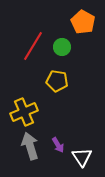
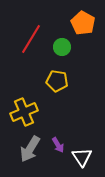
orange pentagon: moved 1 px down
red line: moved 2 px left, 7 px up
gray arrow: moved 3 px down; rotated 132 degrees counterclockwise
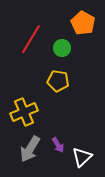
green circle: moved 1 px down
yellow pentagon: moved 1 px right
white triangle: rotated 20 degrees clockwise
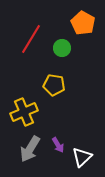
yellow pentagon: moved 4 px left, 4 px down
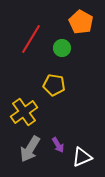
orange pentagon: moved 2 px left, 1 px up
yellow cross: rotated 12 degrees counterclockwise
white triangle: rotated 20 degrees clockwise
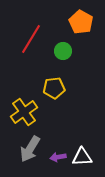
green circle: moved 1 px right, 3 px down
yellow pentagon: moved 3 px down; rotated 15 degrees counterclockwise
purple arrow: moved 12 px down; rotated 112 degrees clockwise
white triangle: rotated 20 degrees clockwise
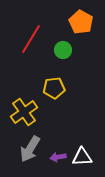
green circle: moved 1 px up
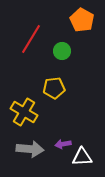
orange pentagon: moved 1 px right, 2 px up
green circle: moved 1 px left, 1 px down
yellow cross: rotated 24 degrees counterclockwise
gray arrow: rotated 116 degrees counterclockwise
purple arrow: moved 5 px right, 13 px up
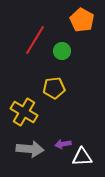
red line: moved 4 px right, 1 px down
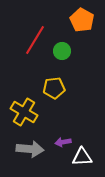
purple arrow: moved 2 px up
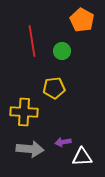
red line: moved 3 px left, 1 px down; rotated 40 degrees counterclockwise
yellow cross: rotated 28 degrees counterclockwise
